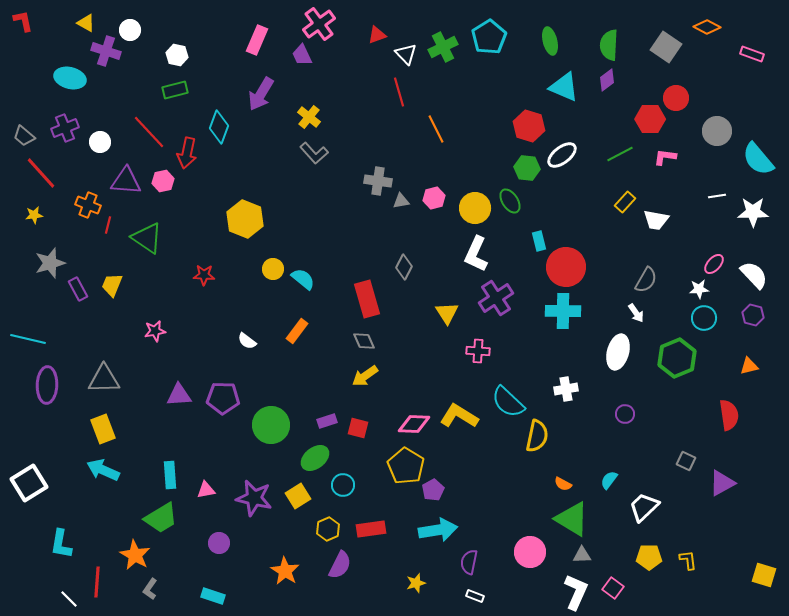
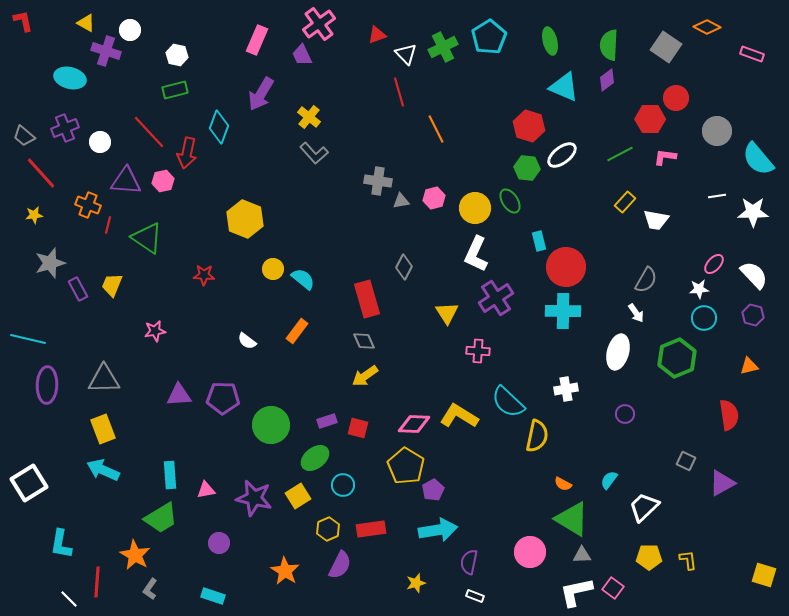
white L-shape at (576, 592): rotated 126 degrees counterclockwise
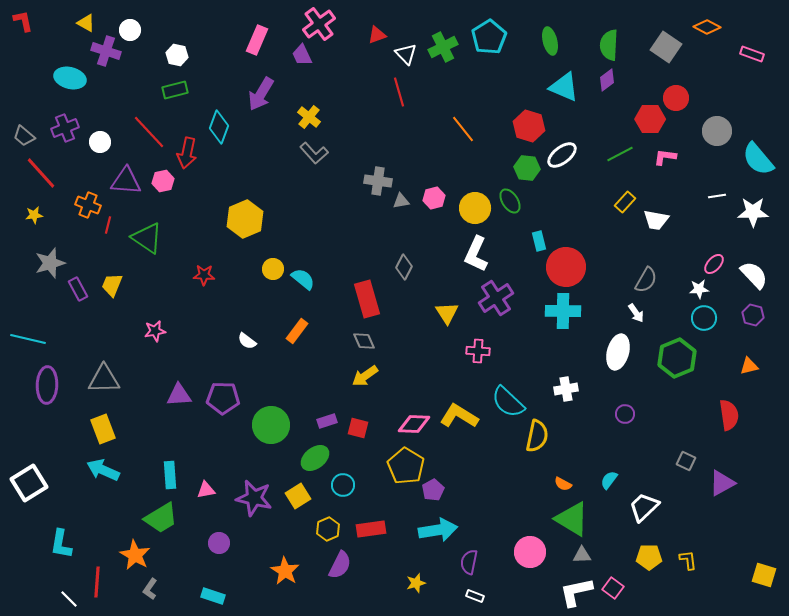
orange line at (436, 129): moved 27 px right; rotated 12 degrees counterclockwise
yellow hexagon at (245, 219): rotated 15 degrees clockwise
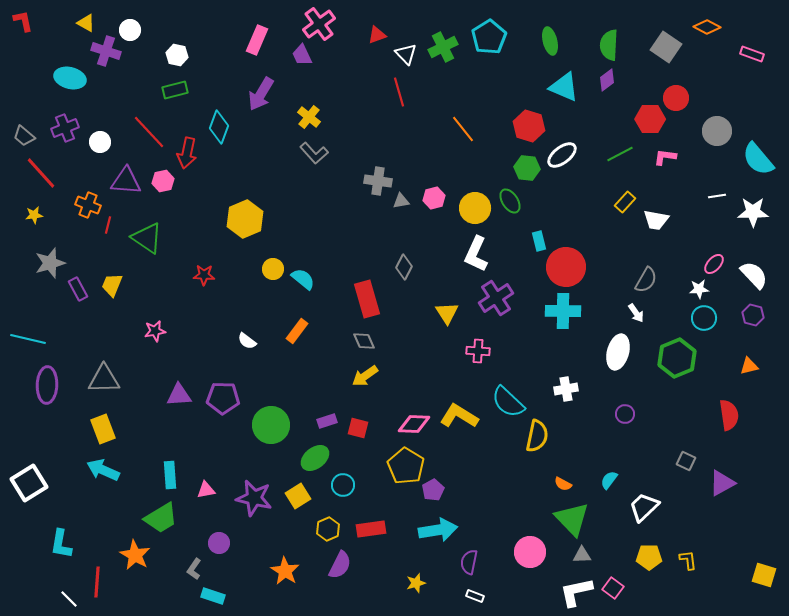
green triangle at (572, 519): rotated 15 degrees clockwise
gray L-shape at (150, 589): moved 44 px right, 20 px up
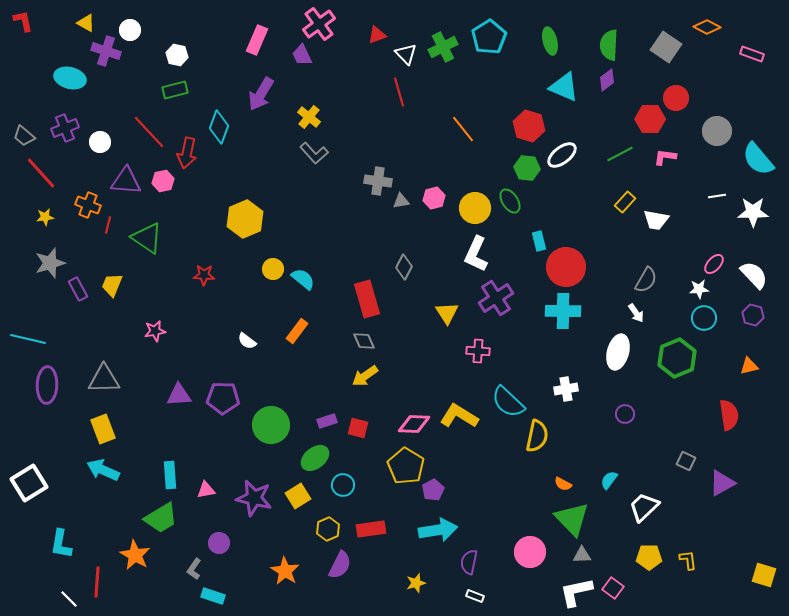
yellow star at (34, 215): moved 11 px right, 2 px down
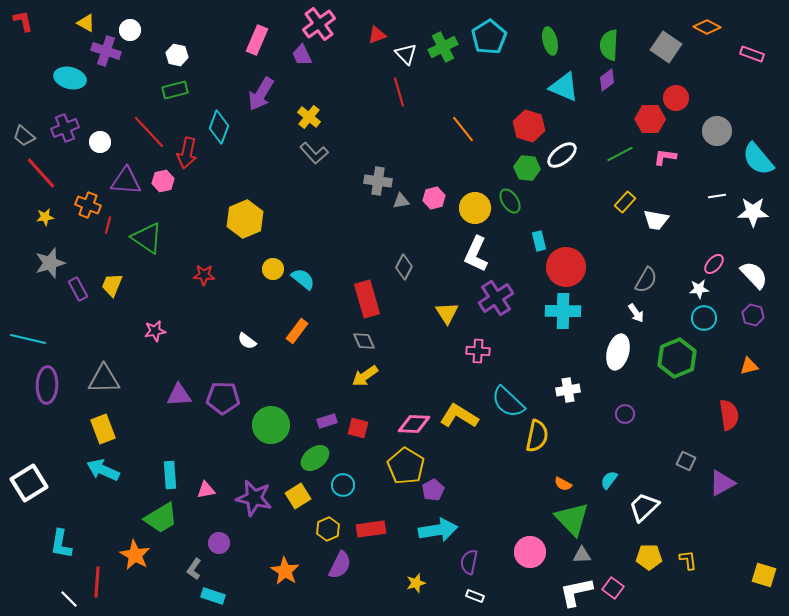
white cross at (566, 389): moved 2 px right, 1 px down
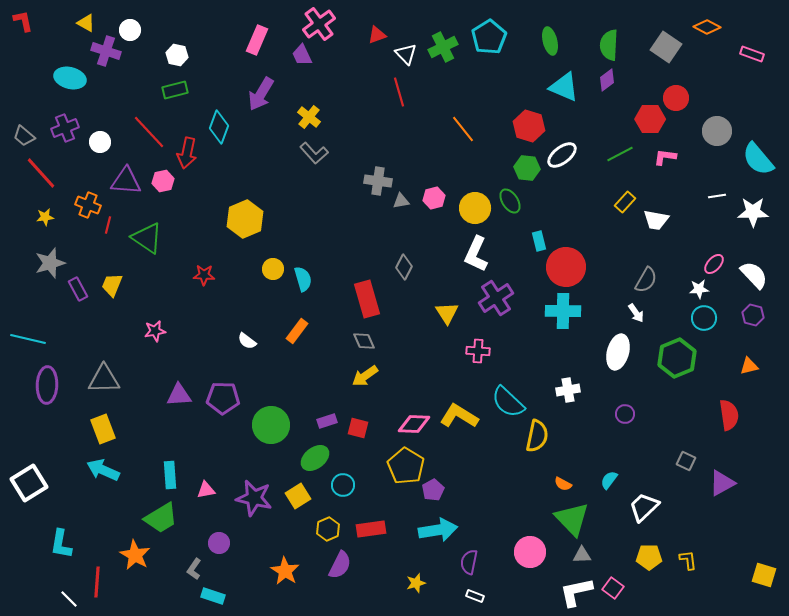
cyan semicircle at (303, 279): rotated 35 degrees clockwise
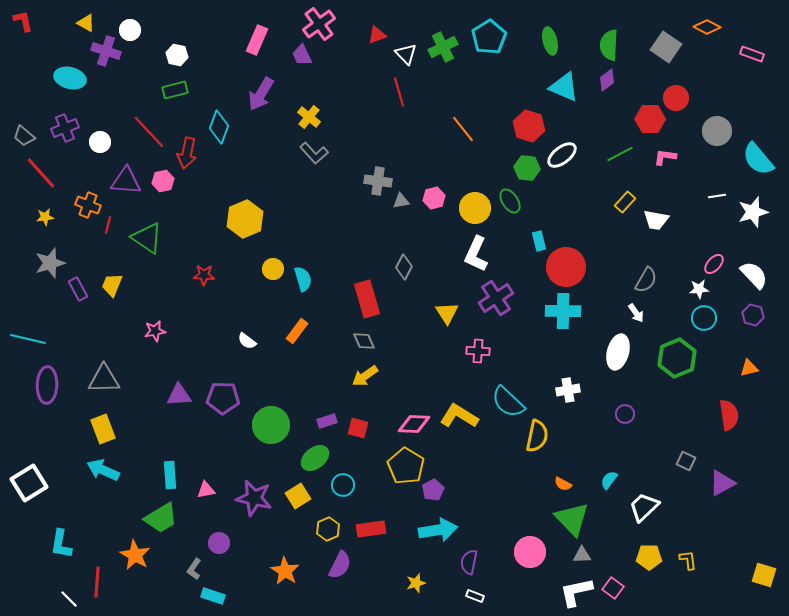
white star at (753, 212): rotated 16 degrees counterclockwise
orange triangle at (749, 366): moved 2 px down
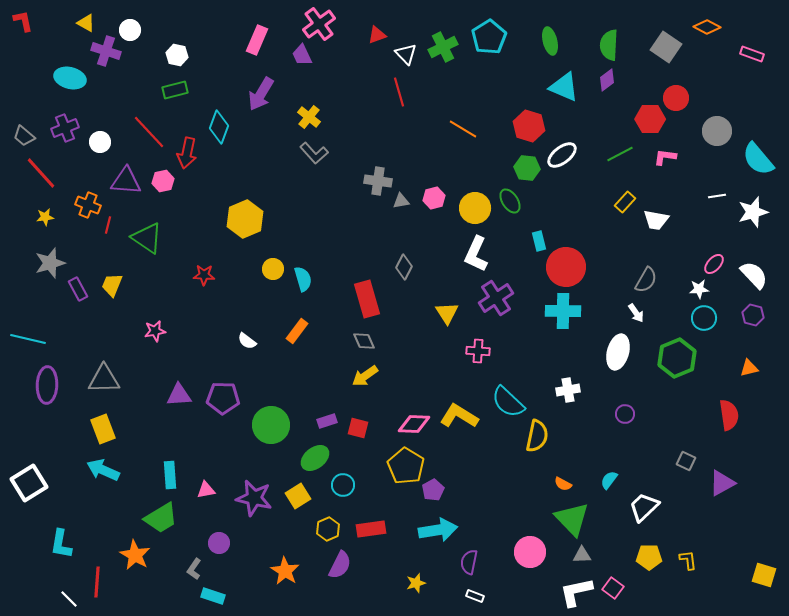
orange line at (463, 129): rotated 20 degrees counterclockwise
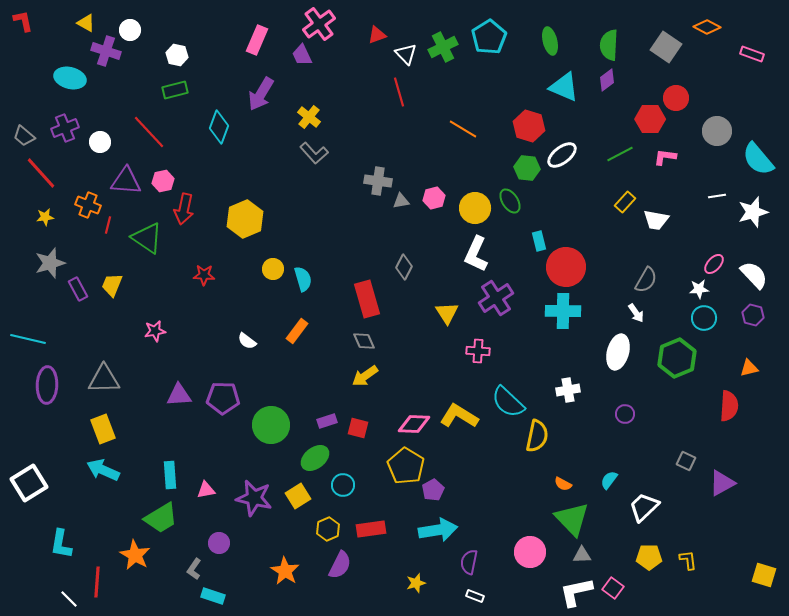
red arrow at (187, 153): moved 3 px left, 56 px down
red semicircle at (729, 415): moved 9 px up; rotated 12 degrees clockwise
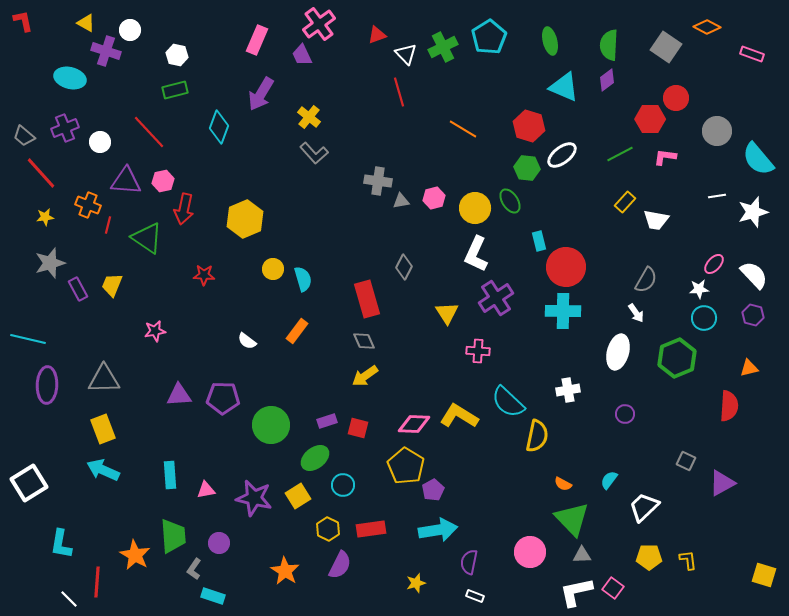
green trapezoid at (161, 518): moved 12 px right, 18 px down; rotated 63 degrees counterclockwise
yellow hexagon at (328, 529): rotated 10 degrees counterclockwise
